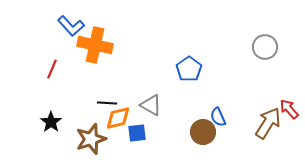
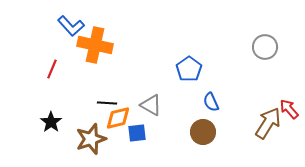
blue semicircle: moved 7 px left, 15 px up
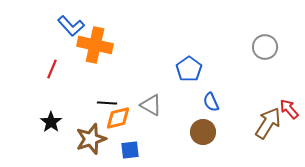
blue square: moved 7 px left, 17 px down
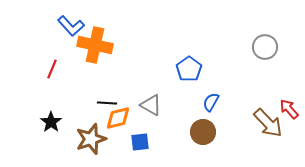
blue semicircle: rotated 54 degrees clockwise
brown arrow: rotated 104 degrees clockwise
blue square: moved 10 px right, 8 px up
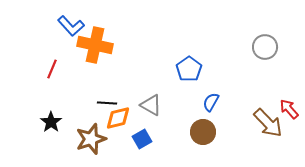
blue square: moved 2 px right, 3 px up; rotated 24 degrees counterclockwise
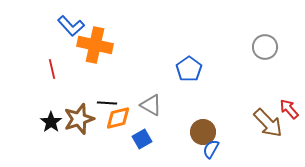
red line: rotated 36 degrees counterclockwise
blue semicircle: moved 47 px down
brown star: moved 12 px left, 20 px up
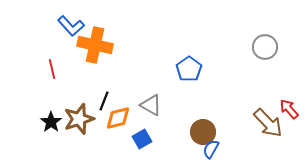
black line: moved 3 px left, 2 px up; rotated 72 degrees counterclockwise
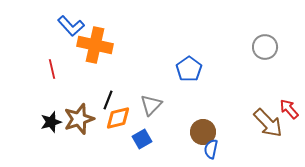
black line: moved 4 px right, 1 px up
gray triangle: rotated 45 degrees clockwise
black star: rotated 20 degrees clockwise
blue semicircle: rotated 18 degrees counterclockwise
